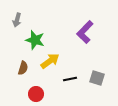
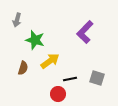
red circle: moved 22 px right
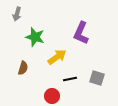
gray arrow: moved 6 px up
purple L-shape: moved 4 px left, 1 px down; rotated 20 degrees counterclockwise
green star: moved 3 px up
yellow arrow: moved 7 px right, 4 px up
red circle: moved 6 px left, 2 px down
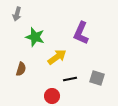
brown semicircle: moved 2 px left, 1 px down
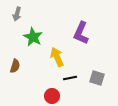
green star: moved 2 px left; rotated 12 degrees clockwise
yellow arrow: rotated 78 degrees counterclockwise
brown semicircle: moved 6 px left, 3 px up
black line: moved 1 px up
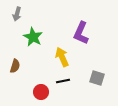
yellow arrow: moved 5 px right
black line: moved 7 px left, 3 px down
red circle: moved 11 px left, 4 px up
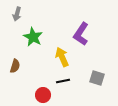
purple L-shape: moved 1 px down; rotated 10 degrees clockwise
red circle: moved 2 px right, 3 px down
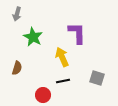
purple L-shape: moved 4 px left, 1 px up; rotated 145 degrees clockwise
brown semicircle: moved 2 px right, 2 px down
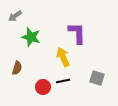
gray arrow: moved 2 px left, 2 px down; rotated 40 degrees clockwise
green star: moved 2 px left; rotated 12 degrees counterclockwise
yellow arrow: moved 1 px right
red circle: moved 8 px up
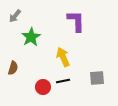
gray arrow: rotated 16 degrees counterclockwise
purple L-shape: moved 1 px left, 12 px up
green star: rotated 24 degrees clockwise
brown semicircle: moved 4 px left
gray square: rotated 21 degrees counterclockwise
